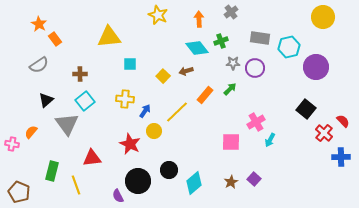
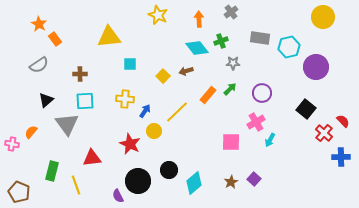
purple circle at (255, 68): moved 7 px right, 25 px down
orange rectangle at (205, 95): moved 3 px right
cyan square at (85, 101): rotated 36 degrees clockwise
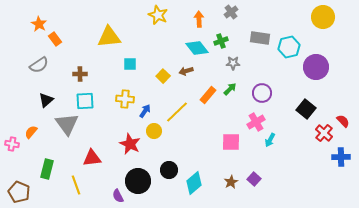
green rectangle at (52, 171): moved 5 px left, 2 px up
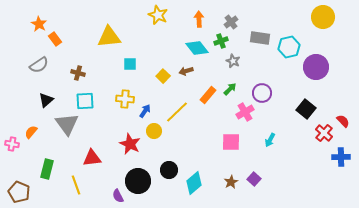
gray cross at (231, 12): moved 10 px down
gray star at (233, 63): moved 2 px up; rotated 24 degrees clockwise
brown cross at (80, 74): moved 2 px left, 1 px up; rotated 16 degrees clockwise
pink cross at (256, 122): moved 11 px left, 10 px up
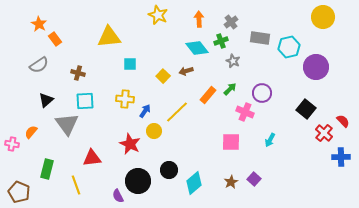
pink cross at (245, 112): rotated 36 degrees counterclockwise
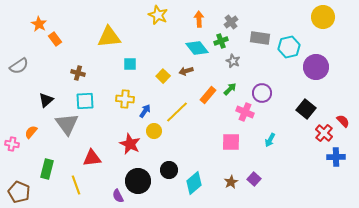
gray semicircle at (39, 65): moved 20 px left, 1 px down
blue cross at (341, 157): moved 5 px left
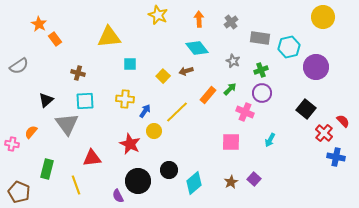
green cross at (221, 41): moved 40 px right, 29 px down
blue cross at (336, 157): rotated 12 degrees clockwise
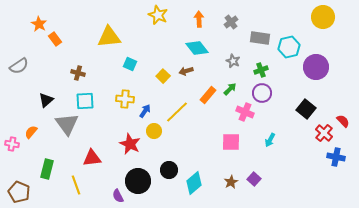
cyan square at (130, 64): rotated 24 degrees clockwise
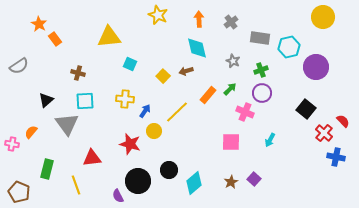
cyan diamond at (197, 48): rotated 25 degrees clockwise
red star at (130, 144): rotated 10 degrees counterclockwise
